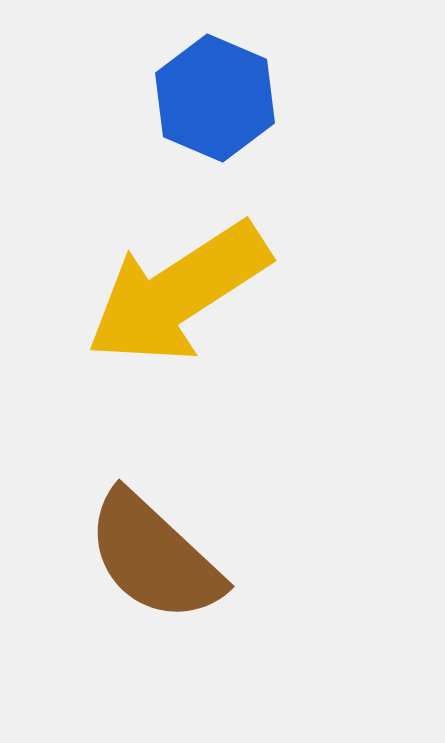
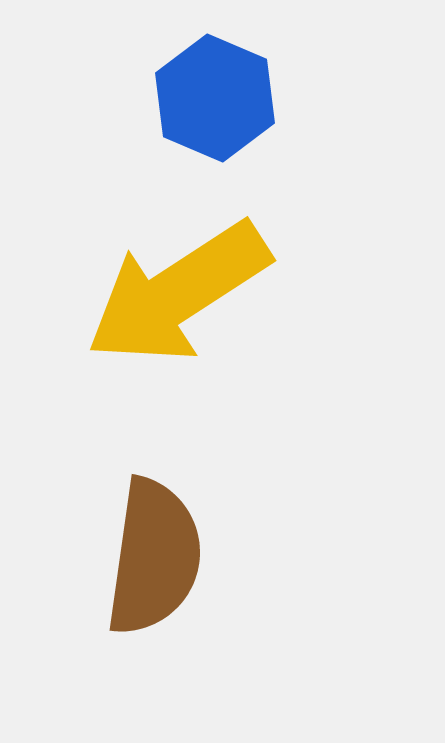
brown semicircle: rotated 125 degrees counterclockwise
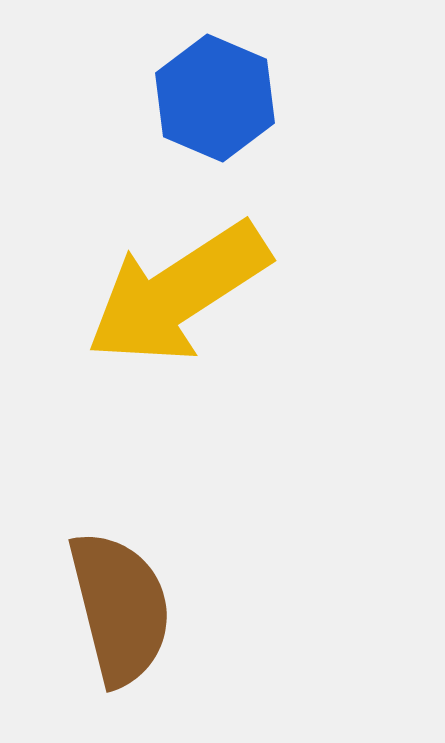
brown semicircle: moved 34 px left, 51 px down; rotated 22 degrees counterclockwise
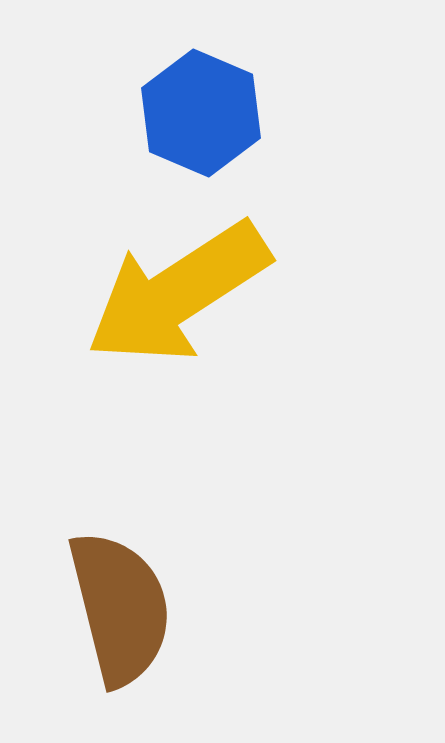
blue hexagon: moved 14 px left, 15 px down
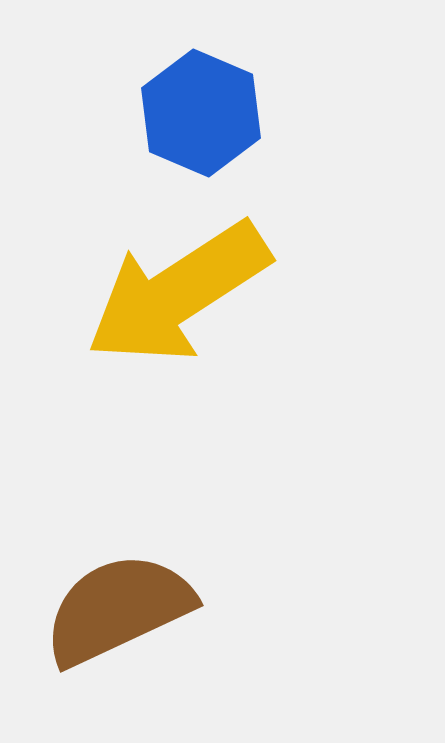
brown semicircle: moved 2 px left, 1 px down; rotated 101 degrees counterclockwise
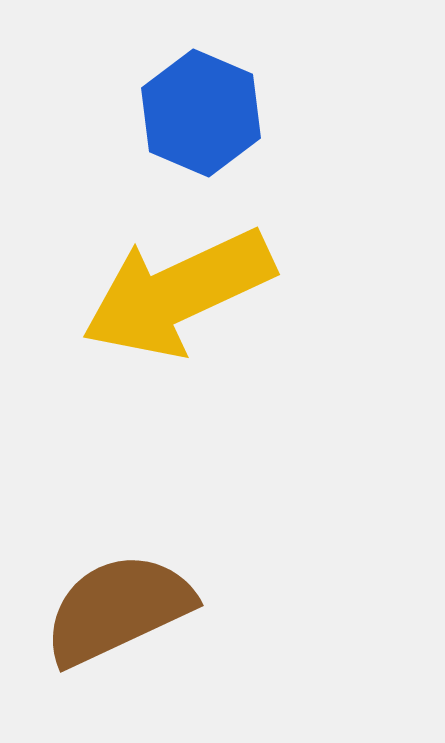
yellow arrow: rotated 8 degrees clockwise
